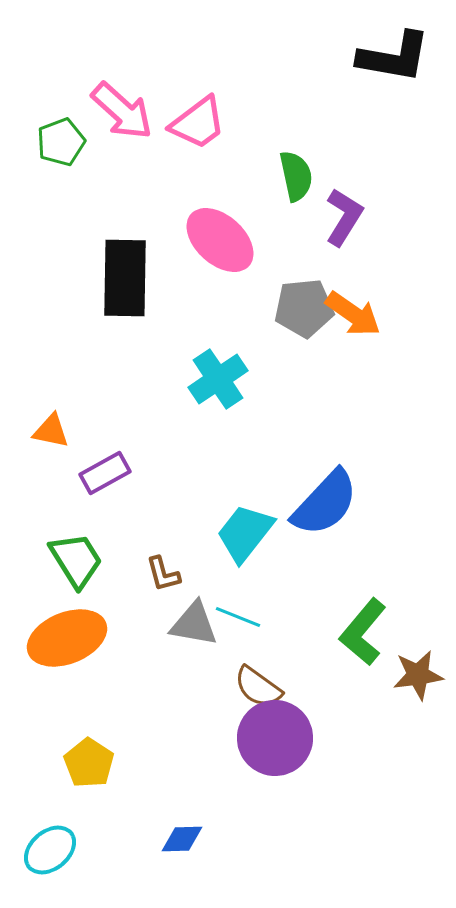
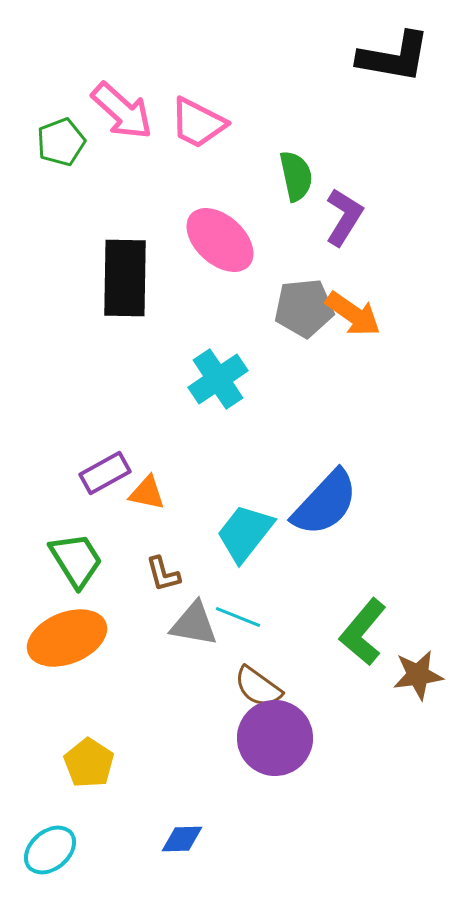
pink trapezoid: rotated 64 degrees clockwise
orange triangle: moved 96 px right, 62 px down
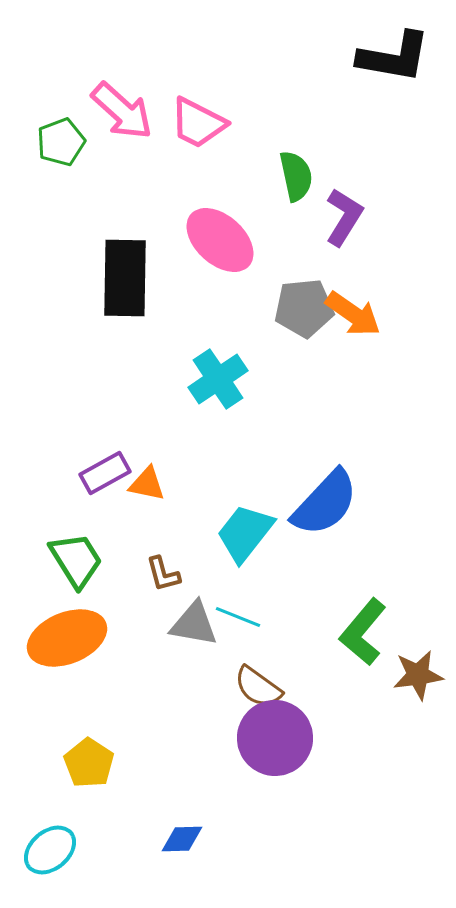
orange triangle: moved 9 px up
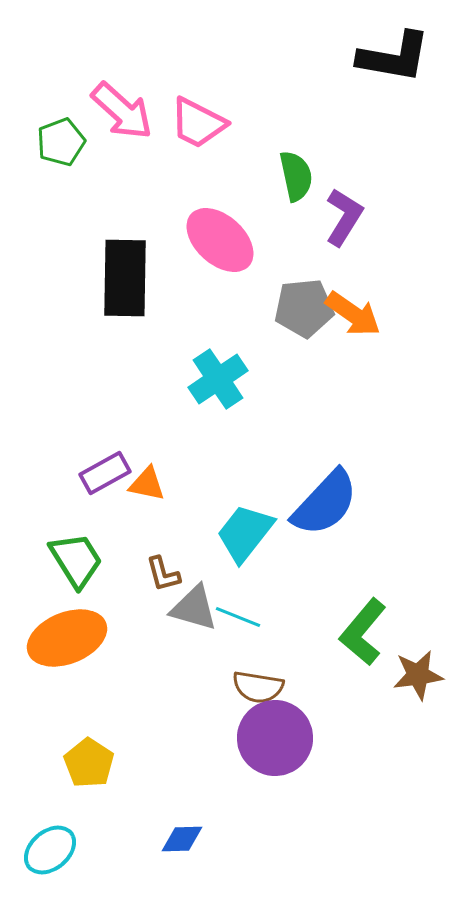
gray triangle: moved 16 px up; rotated 6 degrees clockwise
brown semicircle: rotated 27 degrees counterclockwise
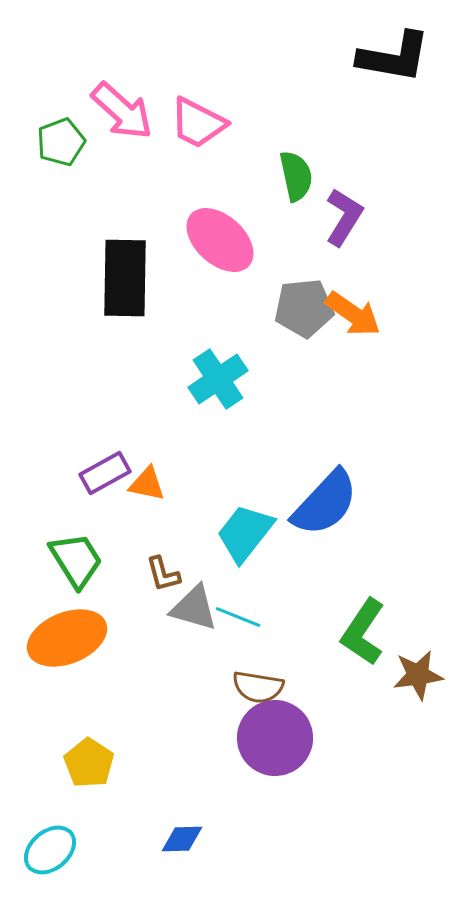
green L-shape: rotated 6 degrees counterclockwise
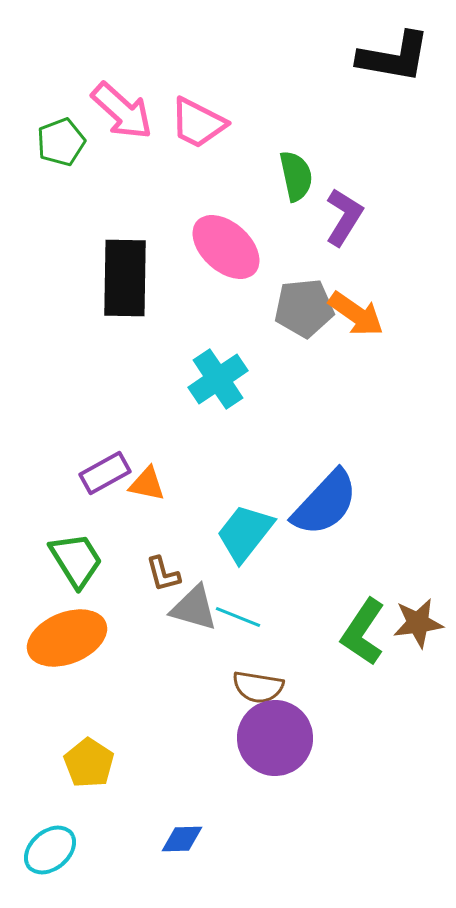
pink ellipse: moved 6 px right, 7 px down
orange arrow: moved 3 px right
brown star: moved 52 px up
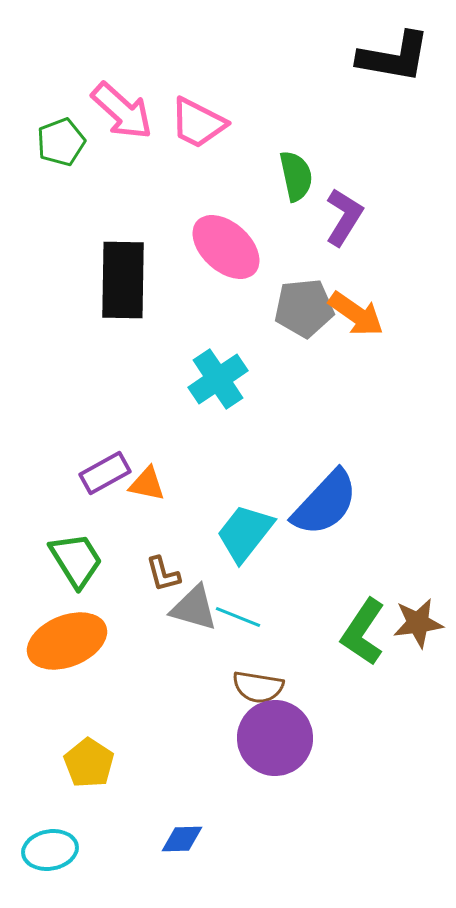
black rectangle: moved 2 px left, 2 px down
orange ellipse: moved 3 px down
cyan ellipse: rotated 30 degrees clockwise
